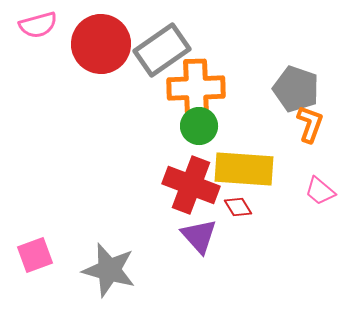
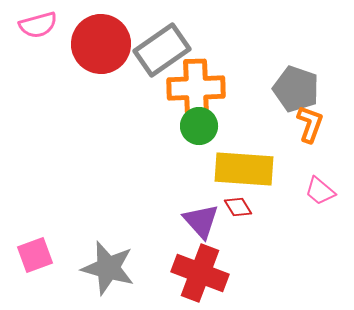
red cross: moved 9 px right, 88 px down
purple triangle: moved 2 px right, 15 px up
gray star: moved 1 px left, 2 px up
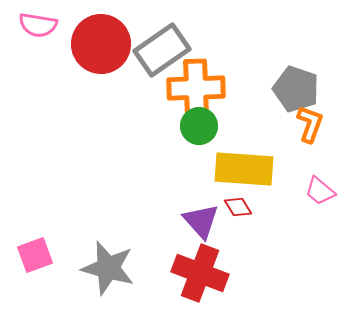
pink semicircle: rotated 24 degrees clockwise
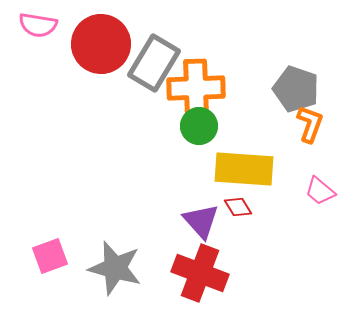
gray rectangle: moved 8 px left, 13 px down; rotated 24 degrees counterclockwise
pink square: moved 15 px right, 1 px down
gray star: moved 7 px right
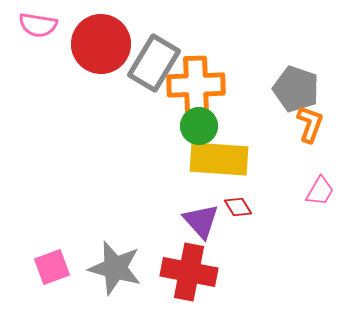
orange cross: moved 3 px up
yellow rectangle: moved 25 px left, 10 px up
pink trapezoid: rotated 100 degrees counterclockwise
pink square: moved 2 px right, 11 px down
red cross: moved 11 px left, 1 px up; rotated 10 degrees counterclockwise
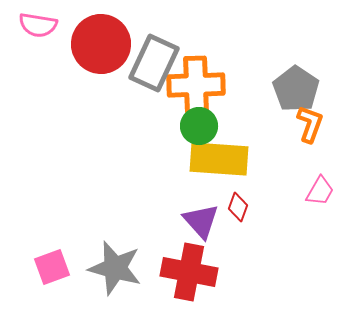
gray rectangle: rotated 6 degrees counterclockwise
gray pentagon: rotated 15 degrees clockwise
red diamond: rotated 52 degrees clockwise
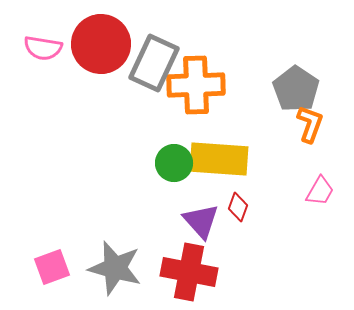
pink semicircle: moved 5 px right, 23 px down
green circle: moved 25 px left, 37 px down
